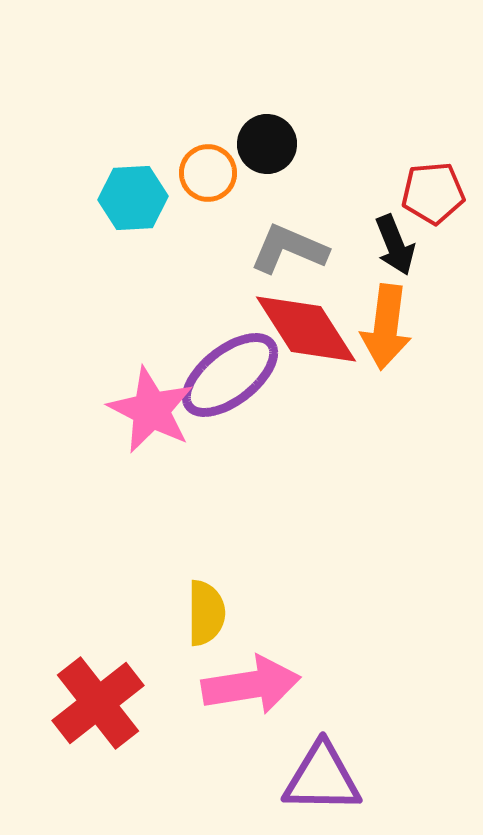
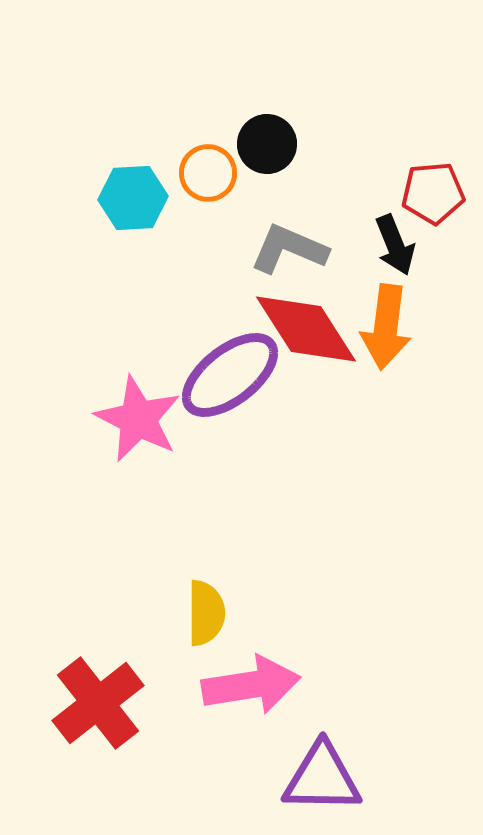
pink star: moved 13 px left, 9 px down
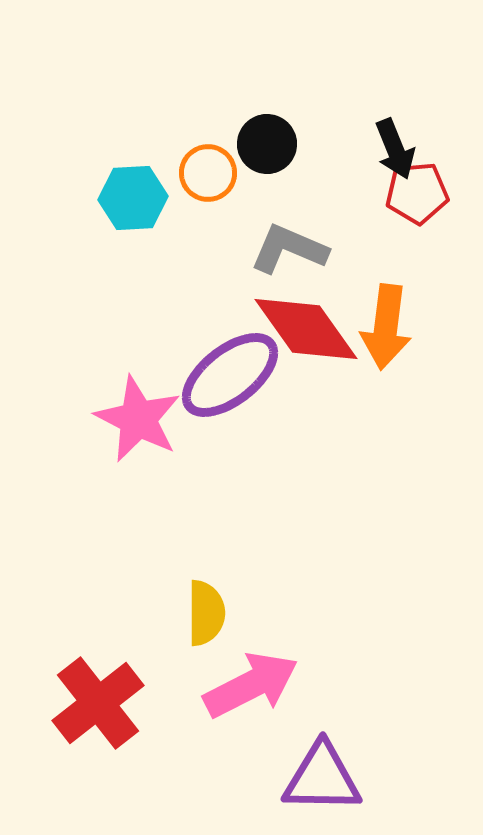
red pentagon: moved 16 px left
black arrow: moved 96 px up
red diamond: rotated 3 degrees counterclockwise
pink arrow: rotated 18 degrees counterclockwise
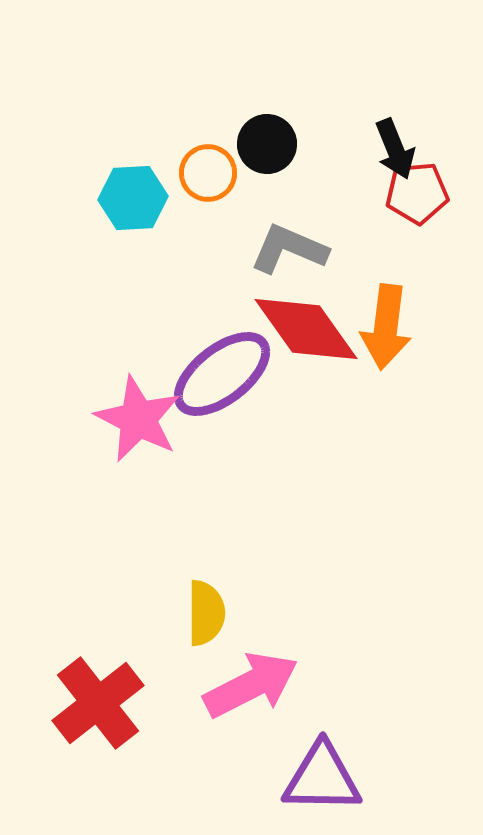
purple ellipse: moved 8 px left, 1 px up
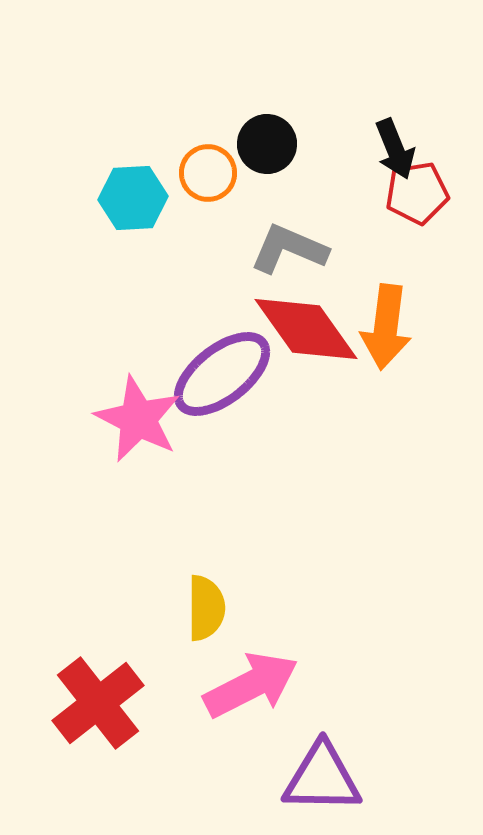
red pentagon: rotated 4 degrees counterclockwise
yellow semicircle: moved 5 px up
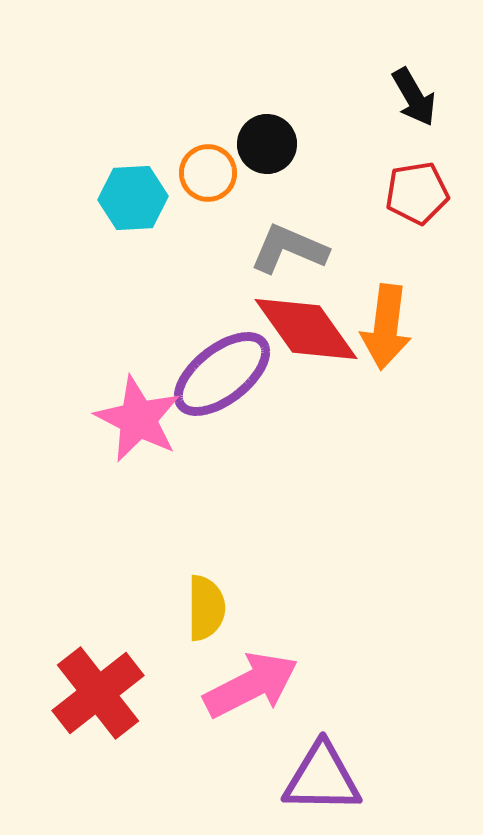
black arrow: moved 19 px right, 52 px up; rotated 8 degrees counterclockwise
red cross: moved 10 px up
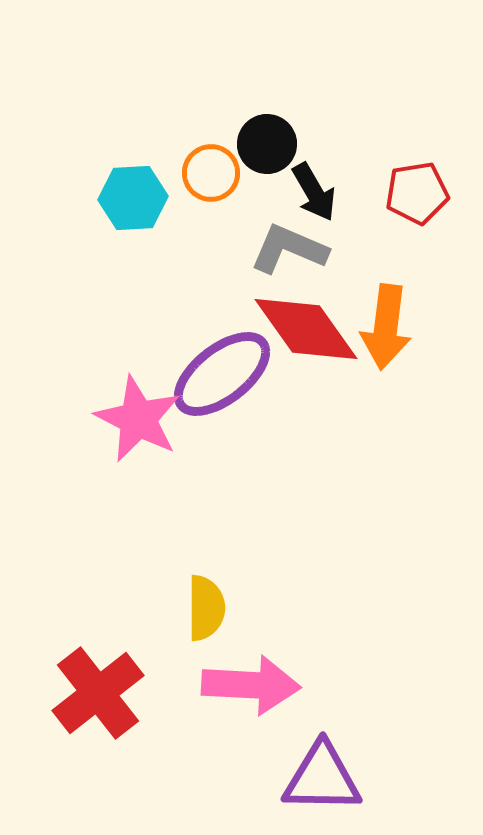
black arrow: moved 100 px left, 95 px down
orange circle: moved 3 px right
pink arrow: rotated 30 degrees clockwise
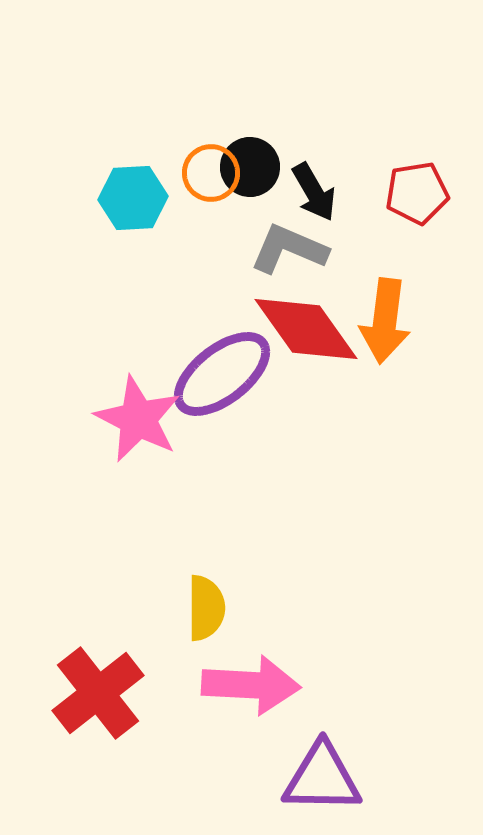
black circle: moved 17 px left, 23 px down
orange arrow: moved 1 px left, 6 px up
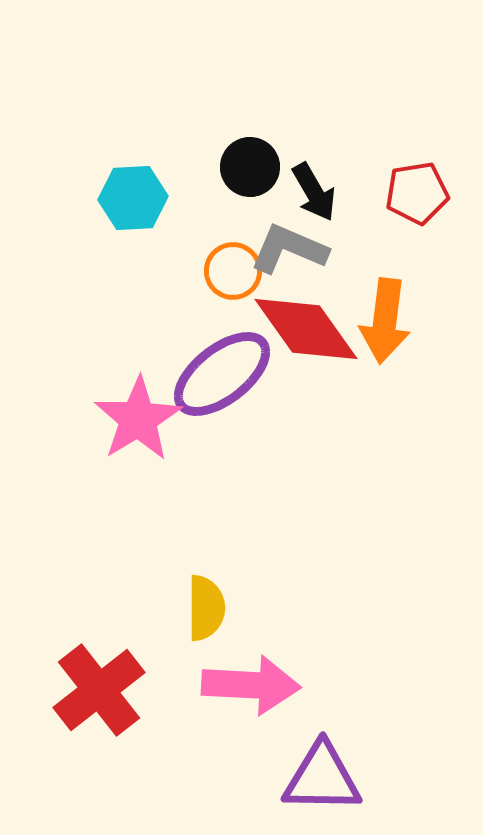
orange circle: moved 22 px right, 98 px down
pink star: rotated 14 degrees clockwise
red cross: moved 1 px right, 3 px up
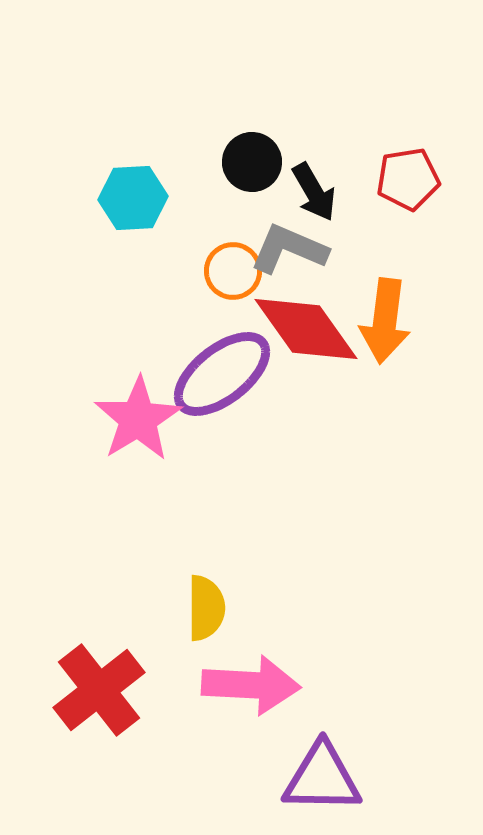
black circle: moved 2 px right, 5 px up
red pentagon: moved 9 px left, 14 px up
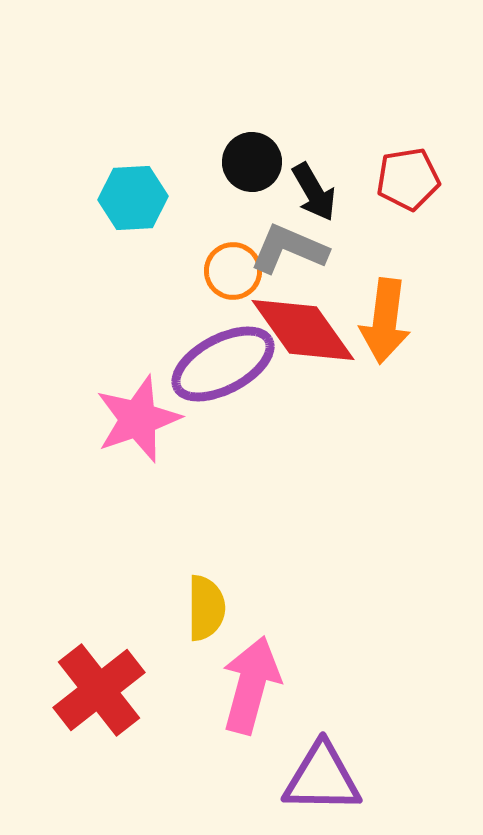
red diamond: moved 3 px left, 1 px down
purple ellipse: moved 1 px right, 10 px up; rotated 10 degrees clockwise
pink star: rotated 12 degrees clockwise
pink arrow: rotated 78 degrees counterclockwise
